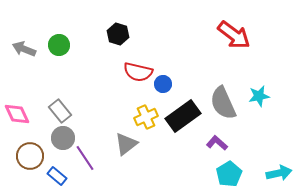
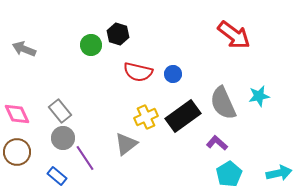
green circle: moved 32 px right
blue circle: moved 10 px right, 10 px up
brown circle: moved 13 px left, 4 px up
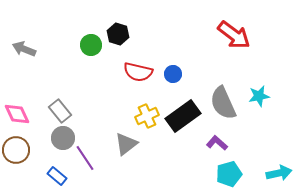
yellow cross: moved 1 px right, 1 px up
brown circle: moved 1 px left, 2 px up
cyan pentagon: rotated 15 degrees clockwise
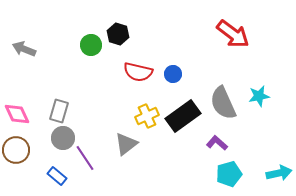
red arrow: moved 1 px left, 1 px up
gray rectangle: moved 1 px left; rotated 55 degrees clockwise
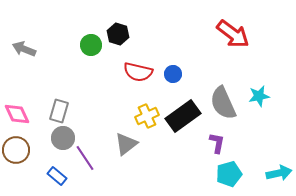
purple L-shape: rotated 60 degrees clockwise
